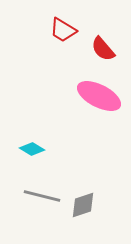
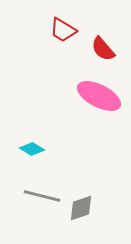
gray diamond: moved 2 px left, 3 px down
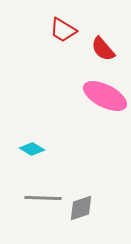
pink ellipse: moved 6 px right
gray line: moved 1 px right, 2 px down; rotated 12 degrees counterclockwise
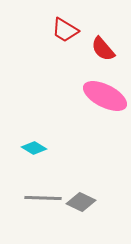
red trapezoid: moved 2 px right
cyan diamond: moved 2 px right, 1 px up
gray diamond: moved 6 px up; rotated 44 degrees clockwise
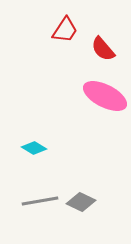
red trapezoid: rotated 88 degrees counterclockwise
gray line: moved 3 px left, 3 px down; rotated 12 degrees counterclockwise
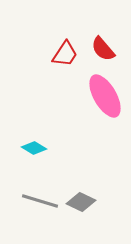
red trapezoid: moved 24 px down
pink ellipse: rotated 33 degrees clockwise
gray line: rotated 27 degrees clockwise
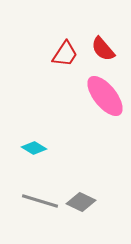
pink ellipse: rotated 9 degrees counterclockwise
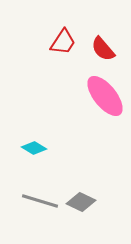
red trapezoid: moved 2 px left, 12 px up
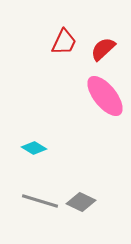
red trapezoid: moved 1 px right; rotated 8 degrees counterclockwise
red semicircle: rotated 88 degrees clockwise
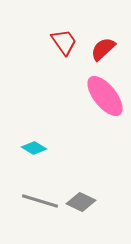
red trapezoid: rotated 60 degrees counterclockwise
